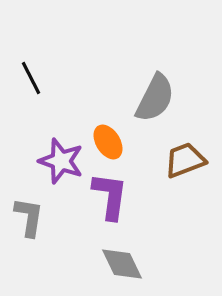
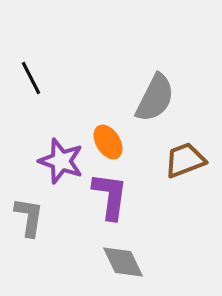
gray diamond: moved 1 px right, 2 px up
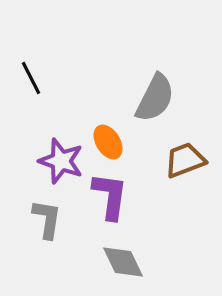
gray L-shape: moved 18 px right, 2 px down
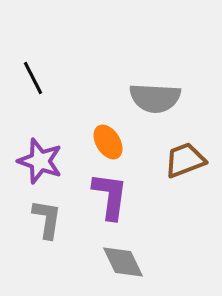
black line: moved 2 px right
gray semicircle: rotated 66 degrees clockwise
purple star: moved 21 px left
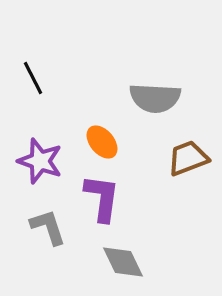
orange ellipse: moved 6 px left; rotated 8 degrees counterclockwise
brown trapezoid: moved 3 px right, 2 px up
purple L-shape: moved 8 px left, 2 px down
gray L-shape: moved 1 px right, 8 px down; rotated 27 degrees counterclockwise
